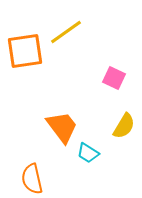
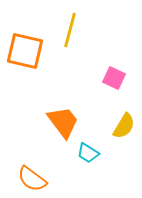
yellow line: moved 4 px right, 2 px up; rotated 40 degrees counterclockwise
orange square: rotated 21 degrees clockwise
orange trapezoid: moved 1 px right, 5 px up
orange semicircle: rotated 40 degrees counterclockwise
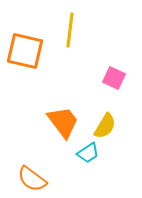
yellow line: rotated 8 degrees counterclockwise
yellow semicircle: moved 19 px left
cyan trapezoid: rotated 65 degrees counterclockwise
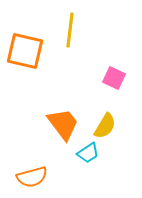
orange trapezoid: moved 2 px down
orange semicircle: moved 2 px up; rotated 52 degrees counterclockwise
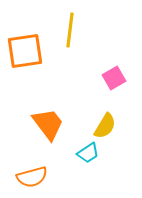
orange square: rotated 21 degrees counterclockwise
pink square: rotated 35 degrees clockwise
orange trapezoid: moved 15 px left
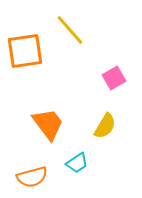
yellow line: rotated 48 degrees counterclockwise
cyan trapezoid: moved 11 px left, 10 px down
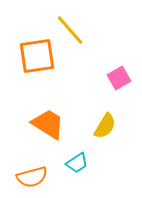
orange square: moved 12 px right, 5 px down
pink square: moved 5 px right
orange trapezoid: rotated 21 degrees counterclockwise
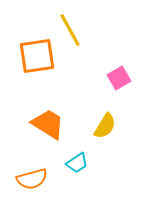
yellow line: rotated 12 degrees clockwise
orange semicircle: moved 2 px down
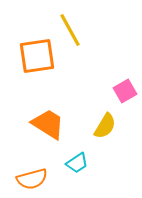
pink square: moved 6 px right, 13 px down
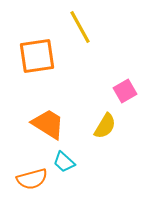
yellow line: moved 10 px right, 3 px up
cyan trapezoid: moved 13 px left, 1 px up; rotated 75 degrees clockwise
